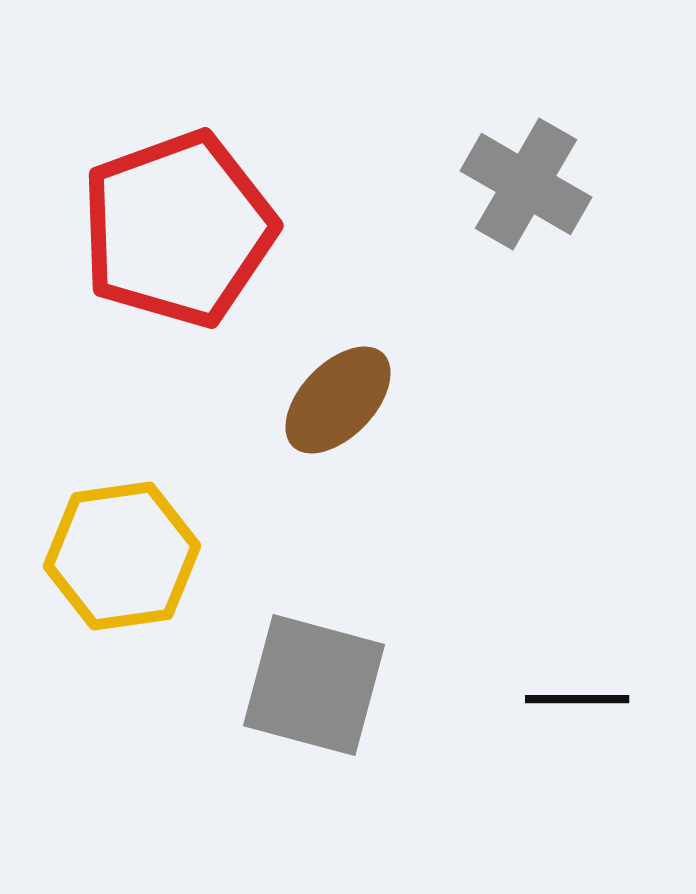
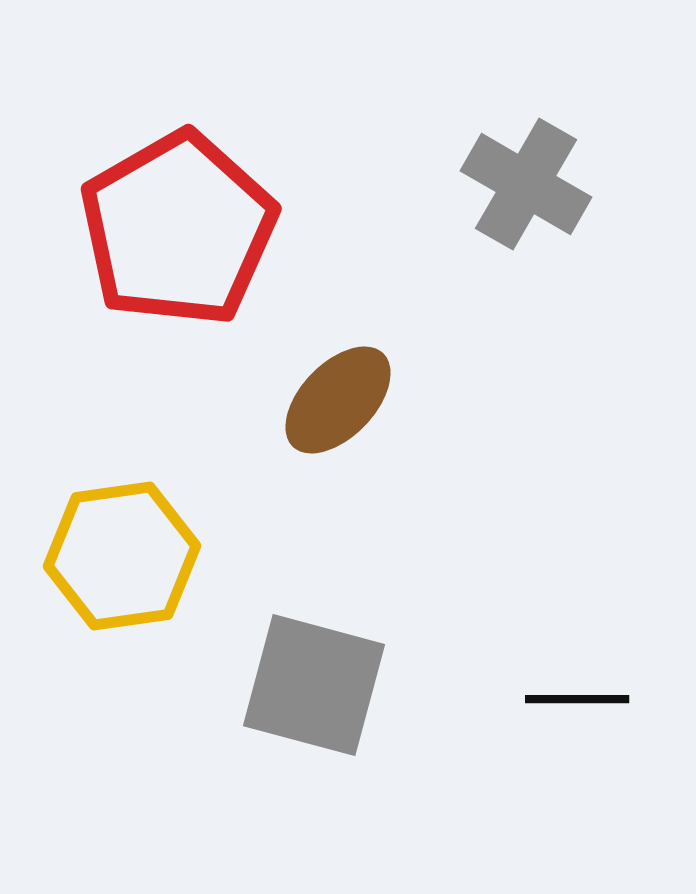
red pentagon: rotated 10 degrees counterclockwise
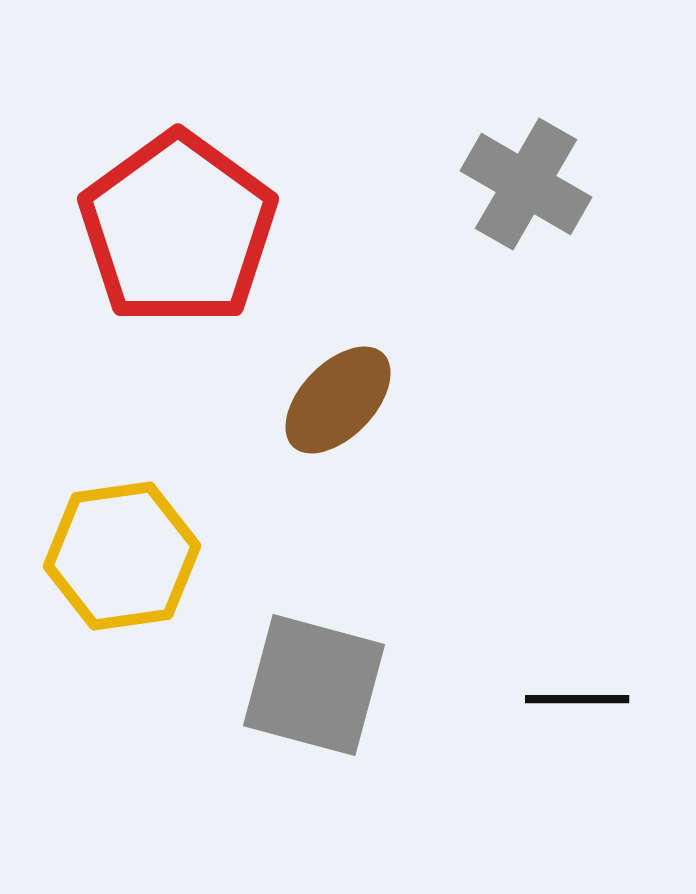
red pentagon: rotated 6 degrees counterclockwise
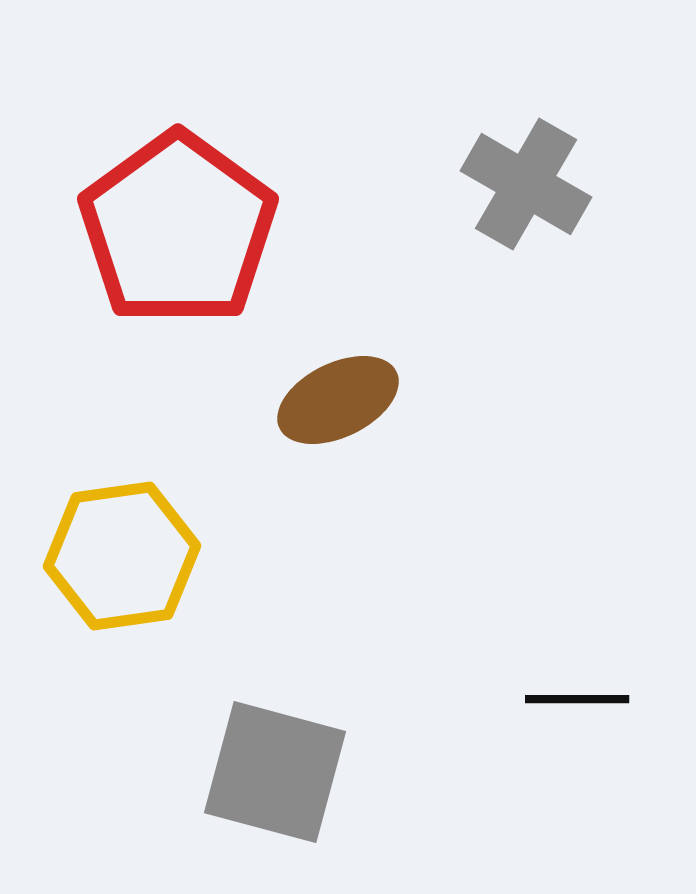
brown ellipse: rotated 20 degrees clockwise
gray square: moved 39 px left, 87 px down
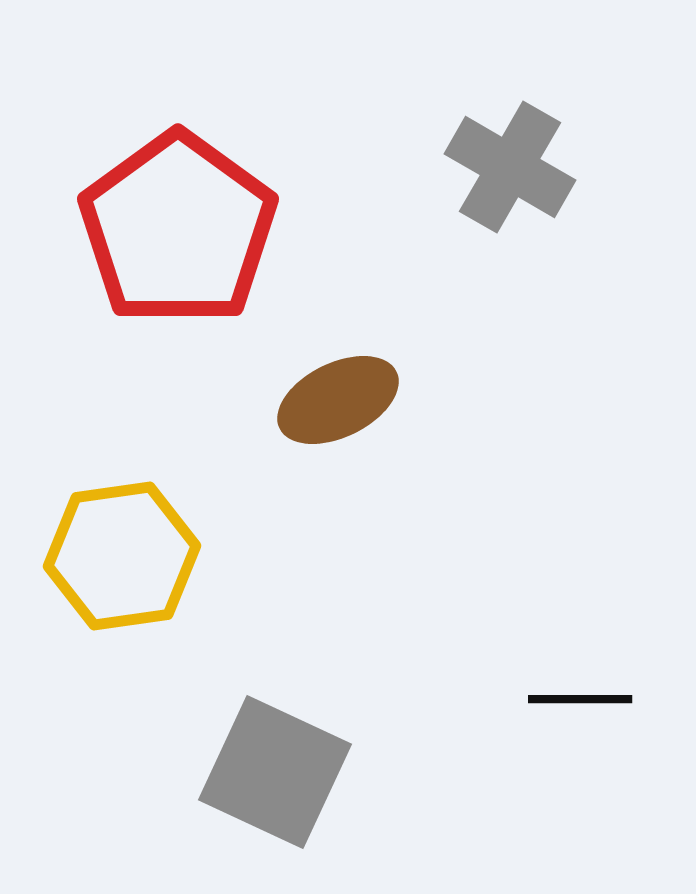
gray cross: moved 16 px left, 17 px up
black line: moved 3 px right
gray square: rotated 10 degrees clockwise
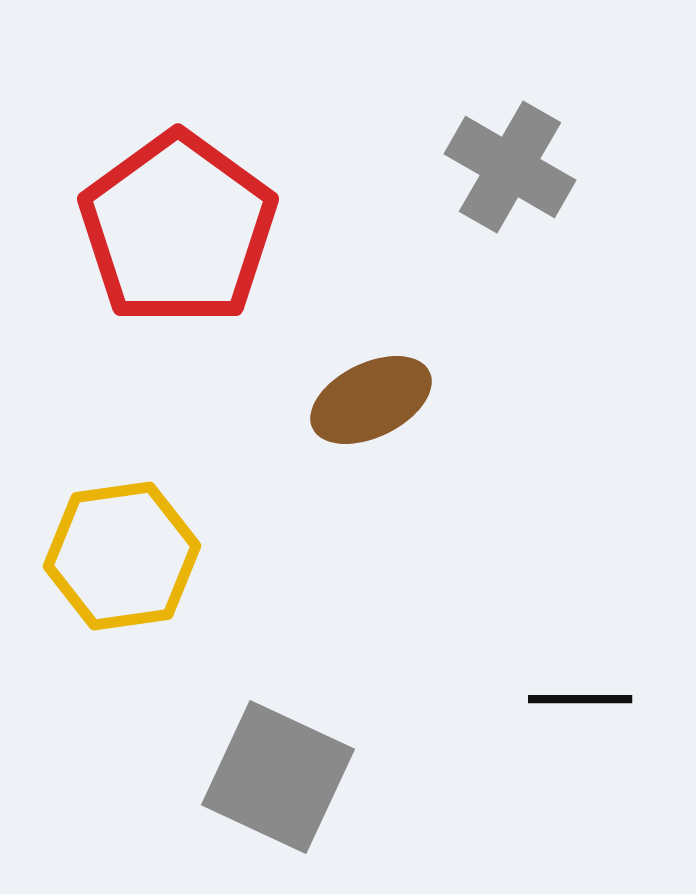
brown ellipse: moved 33 px right
gray square: moved 3 px right, 5 px down
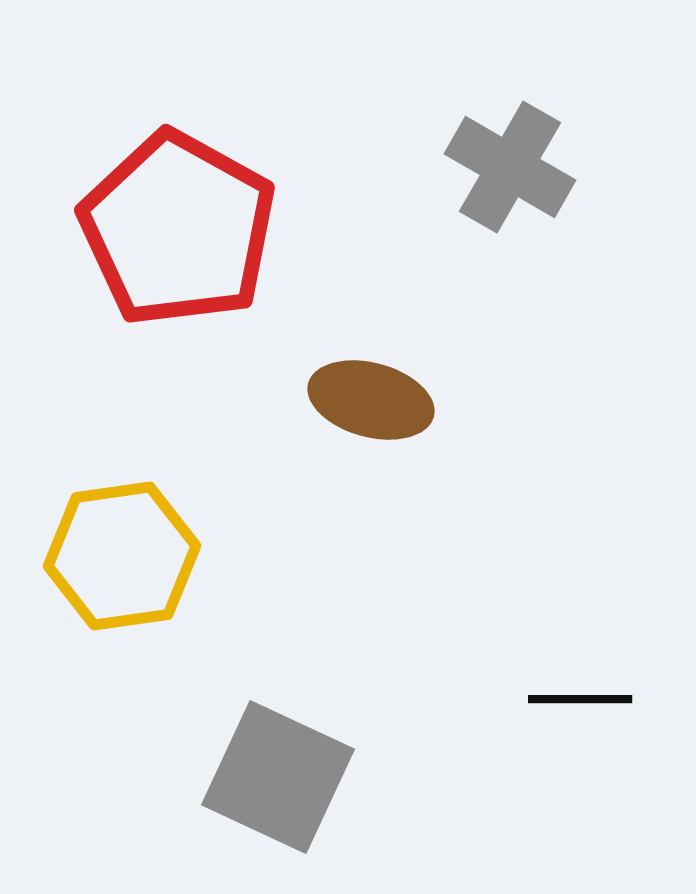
red pentagon: rotated 7 degrees counterclockwise
brown ellipse: rotated 41 degrees clockwise
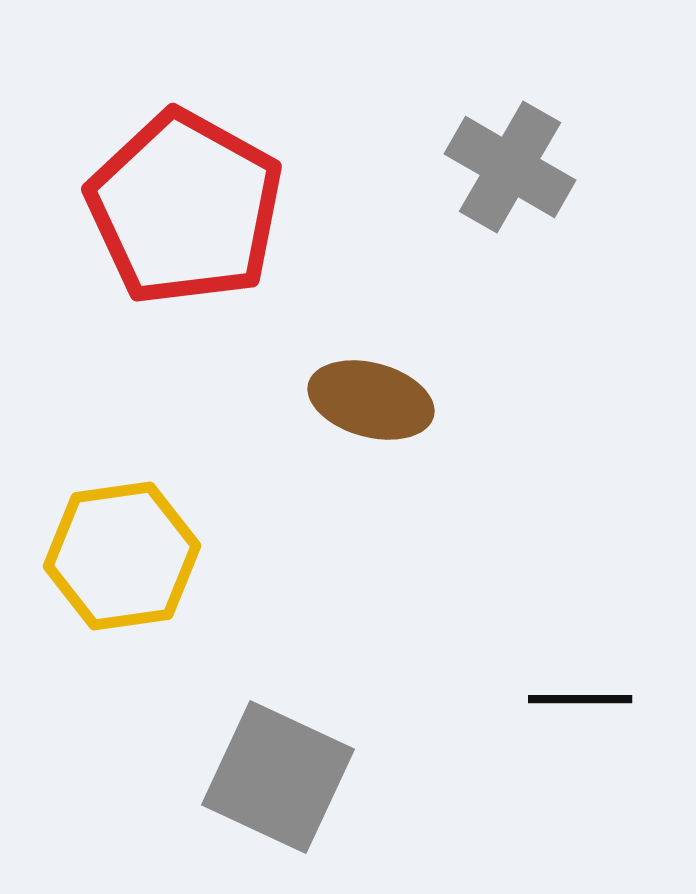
red pentagon: moved 7 px right, 21 px up
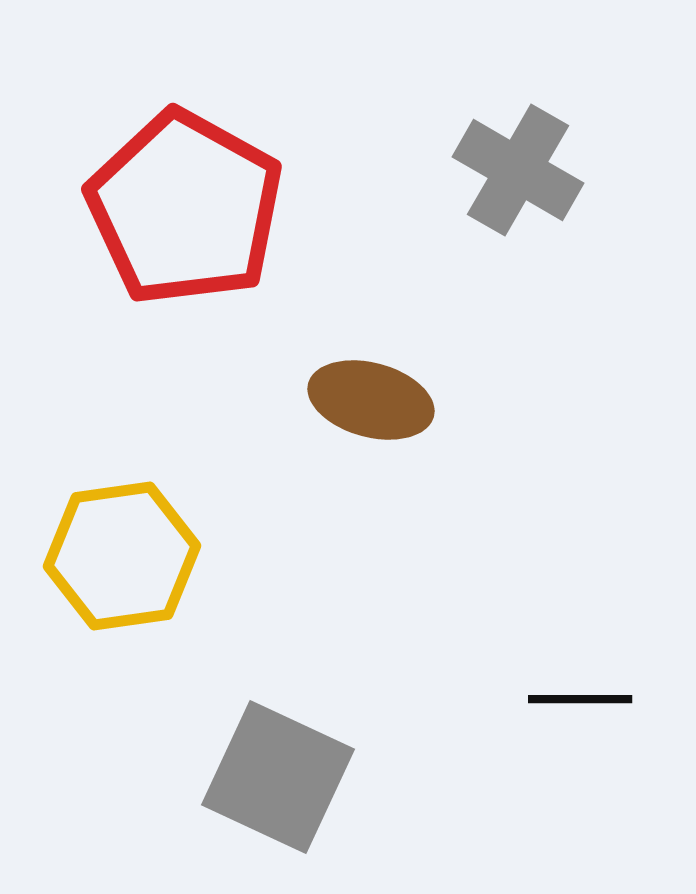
gray cross: moved 8 px right, 3 px down
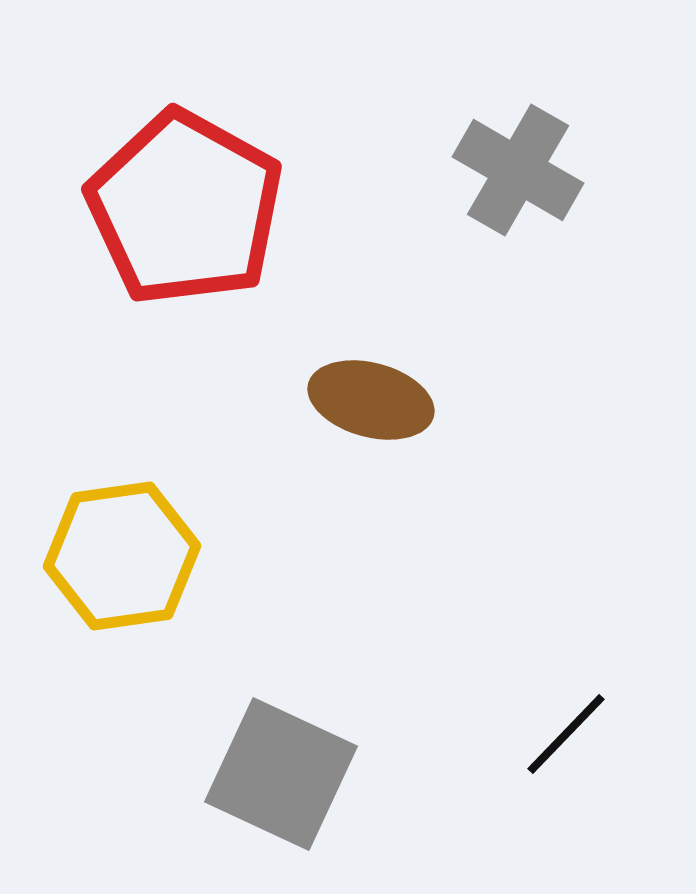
black line: moved 14 px left, 35 px down; rotated 46 degrees counterclockwise
gray square: moved 3 px right, 3 px up
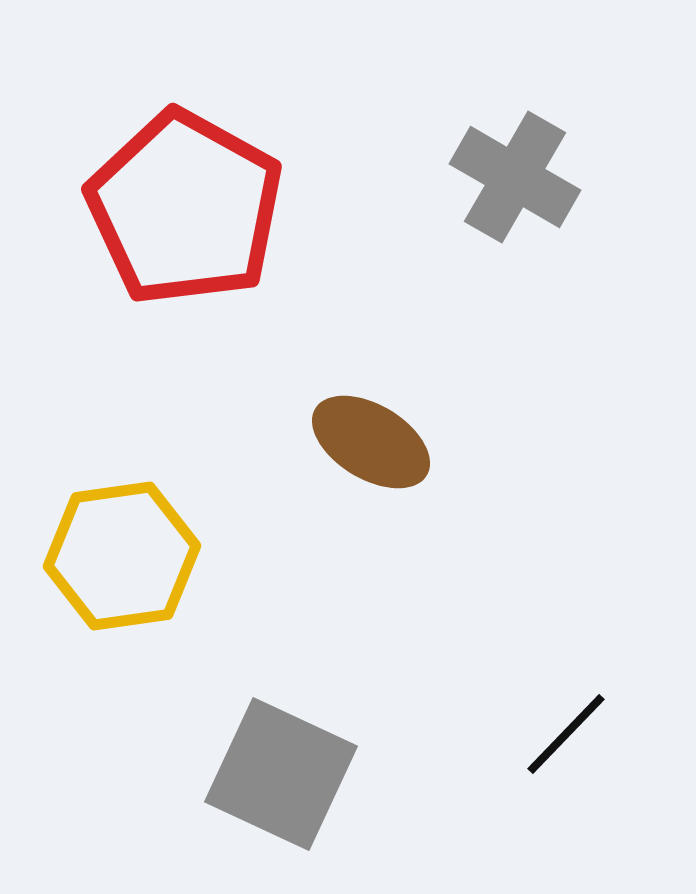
gray cross: moved 3 px left, 7 px down
brown ellipse: moved 42 px down; rotated 16 degrees clockwise
